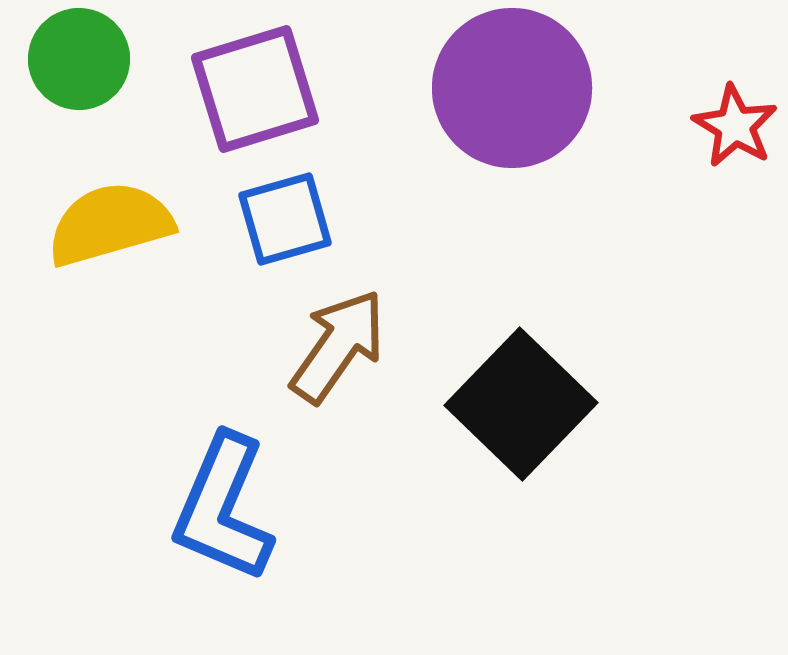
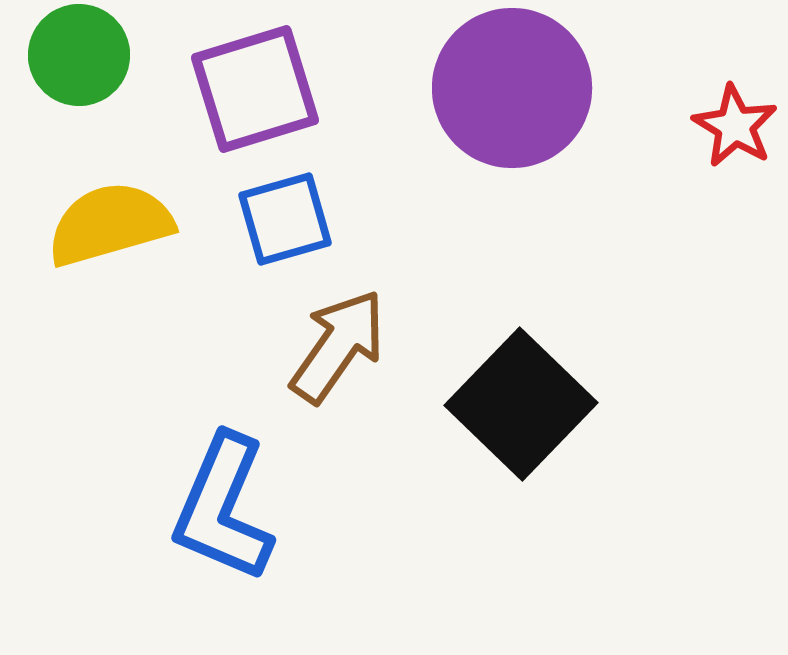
green circle: moved 4 px up
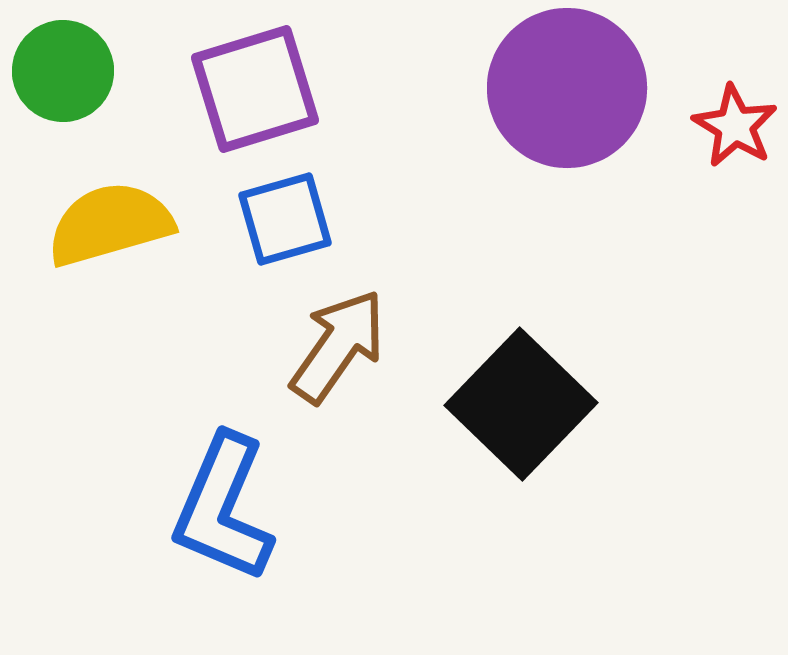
green circle: moved 16 px left, 16 px down
purple circle: moved 55 px right
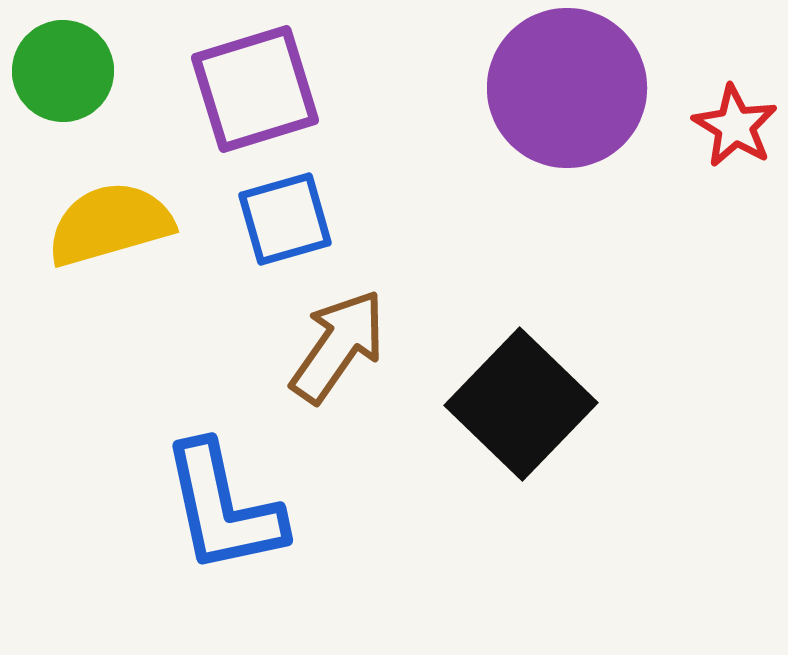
blue L-shape: rotated 35 degrees counterclockwise
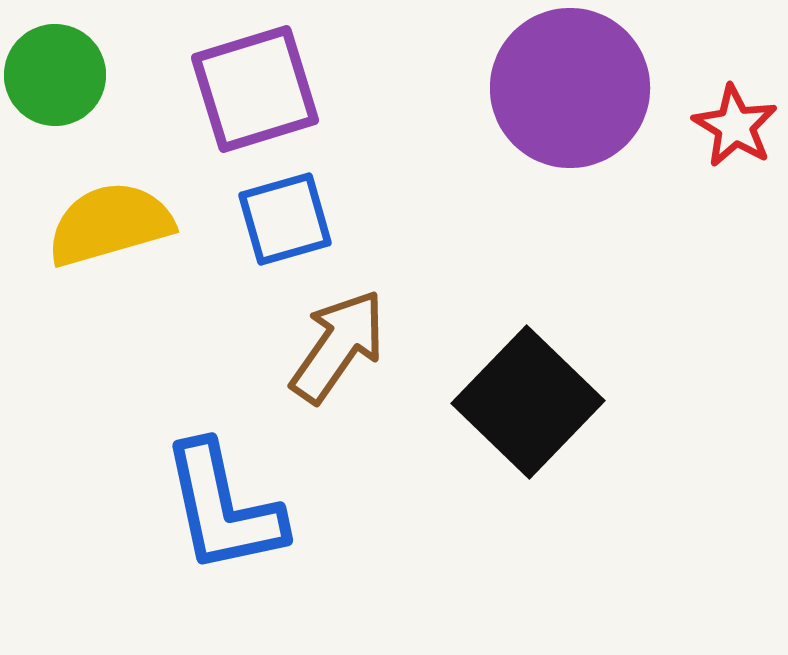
green circle: moved 8 px left, 4 px down
purple circle: moved 3 px right
black square: moved 7 px right, 2 px up
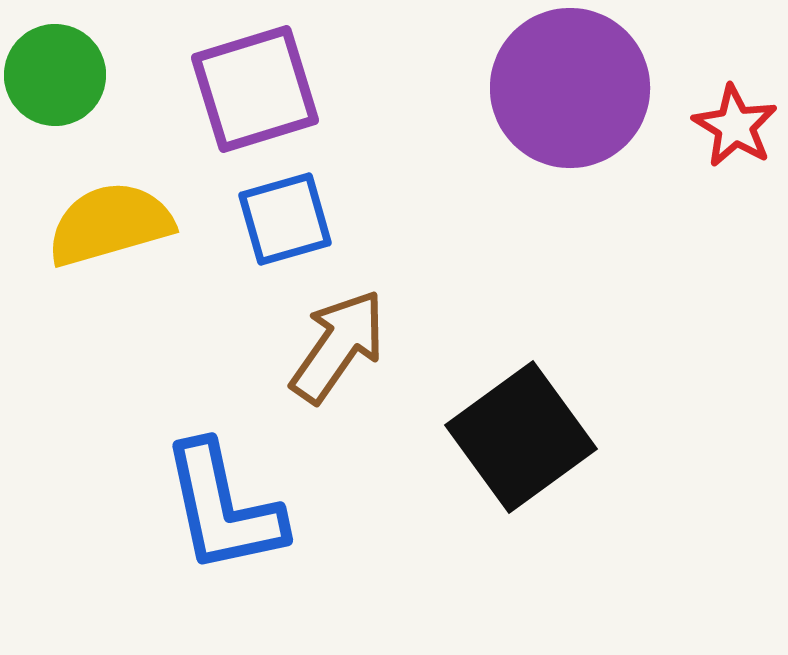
black square: moved 7 px left, 35 px down; rotated 10 degrees clockwise
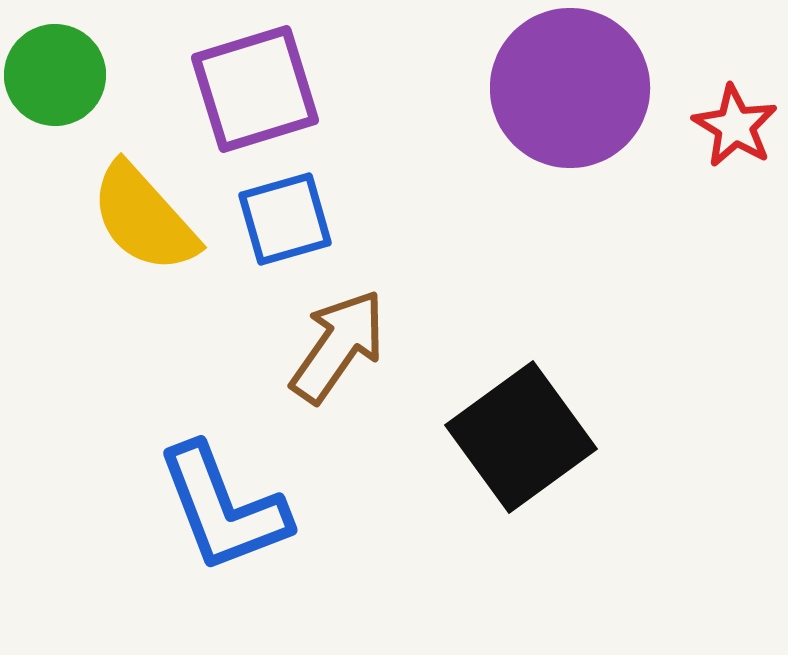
yellow semicircle: moved 34 px right, 6 px up; rotated 116 degrees counterclockwise
blue L-shape: rotated 9 degrees counterclockwise
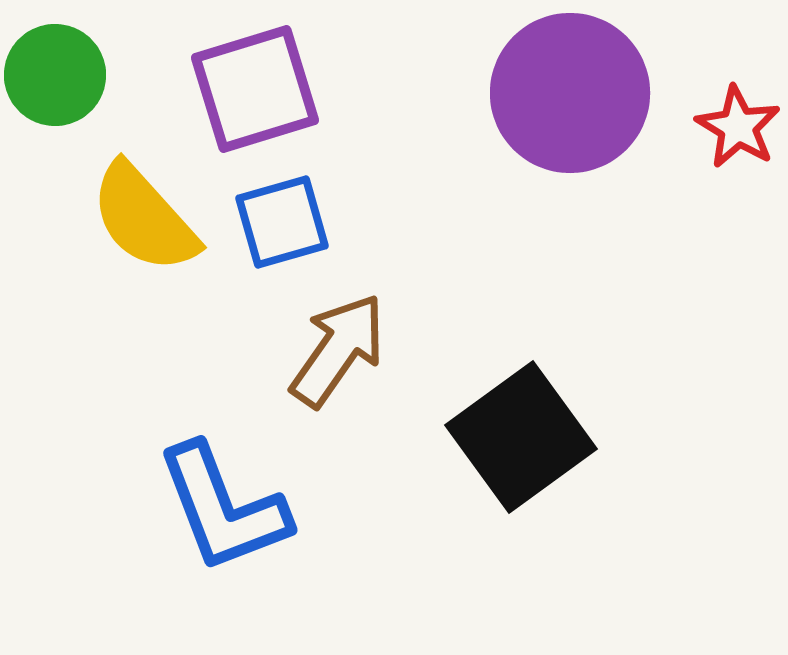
purple circle: moved 5 px down
red star: moved 3 px right, 1 px down
blue square: moved 3 px left, 3 px down
brown arrow: moved 4 px down
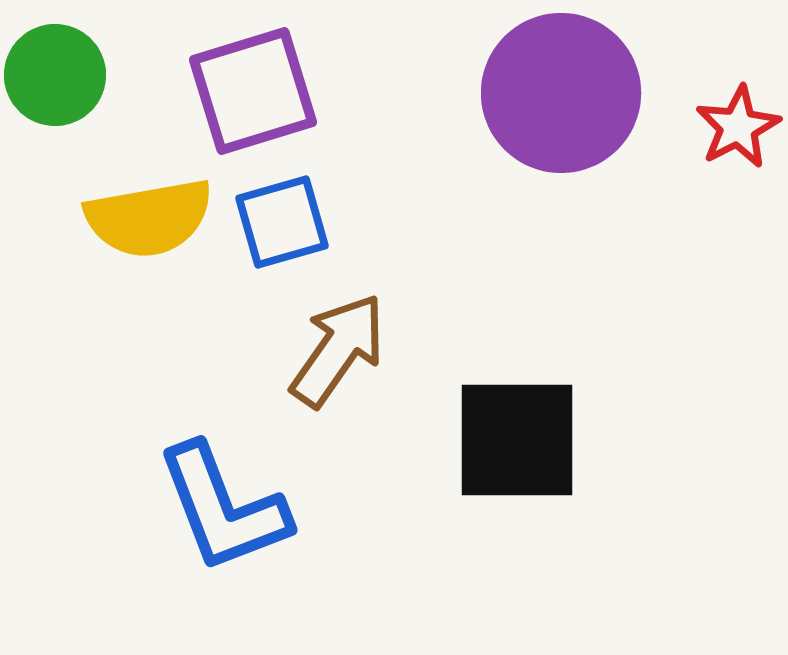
purple square: moved 2 px left, 2 px down
purple circle: moved 9 px left
red star: rotated 14 degrees clockwise
yellow semicircle: moved 5 px right; rotated 58 degrees counterclockwise
black square: moved 4 px left, 3 px down; rotated 36 degrees clockwise
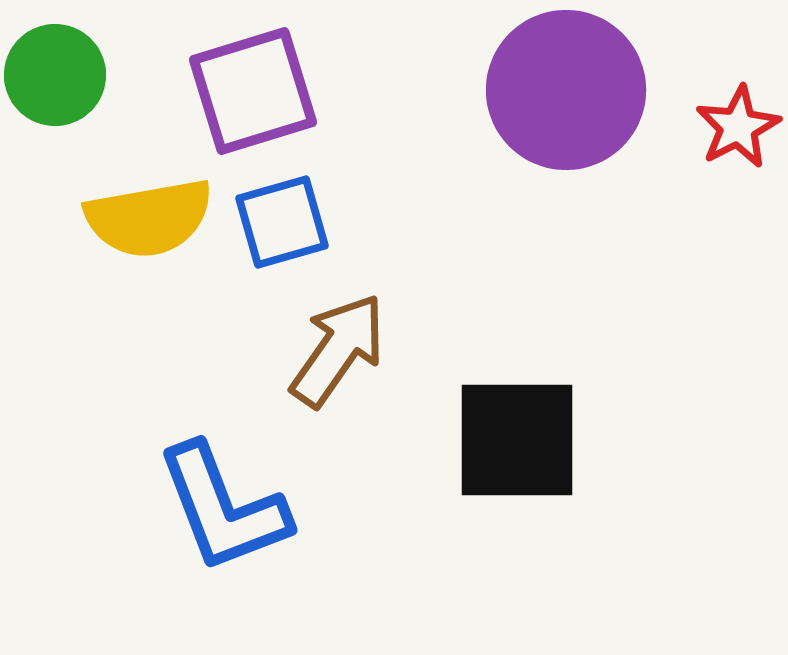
purple circle: moved 5 px right, 3 px up
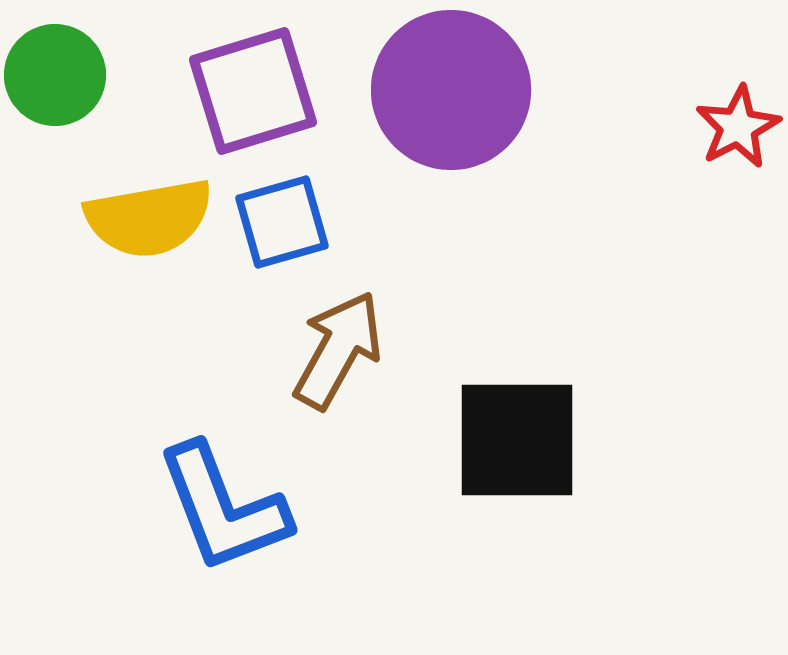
purple circle: moved 115 px left
brown arrow: rotated 6 degrees counterclockwise
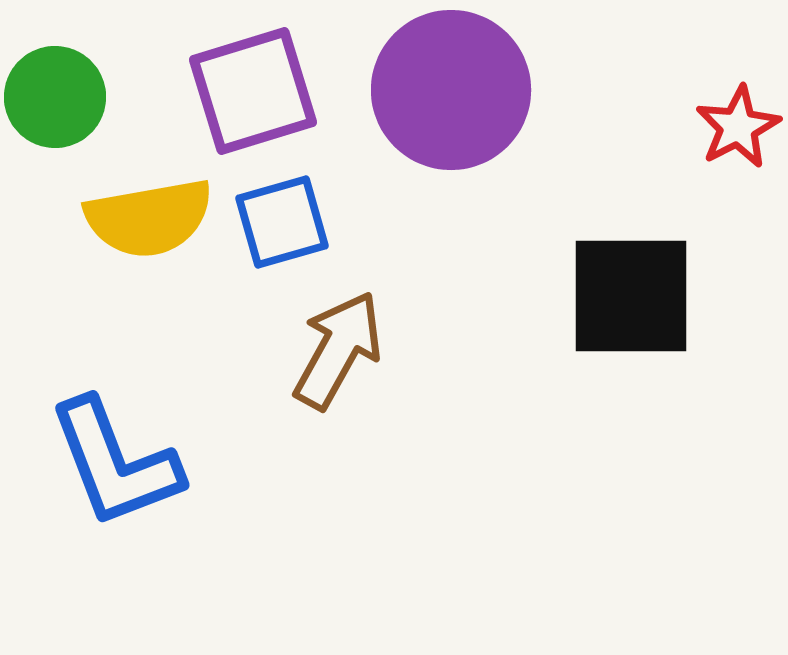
green circle: moved 22 px down
black square: moved 114 px right, 144 px up
blue L-shape: moved 108 px left, 45 px up
